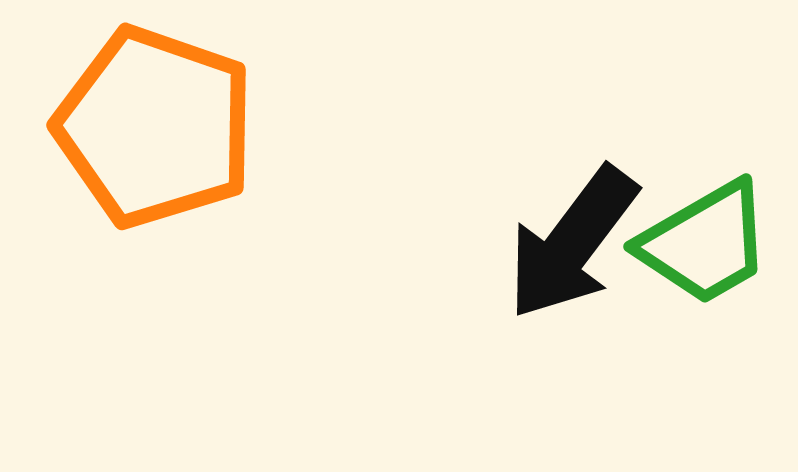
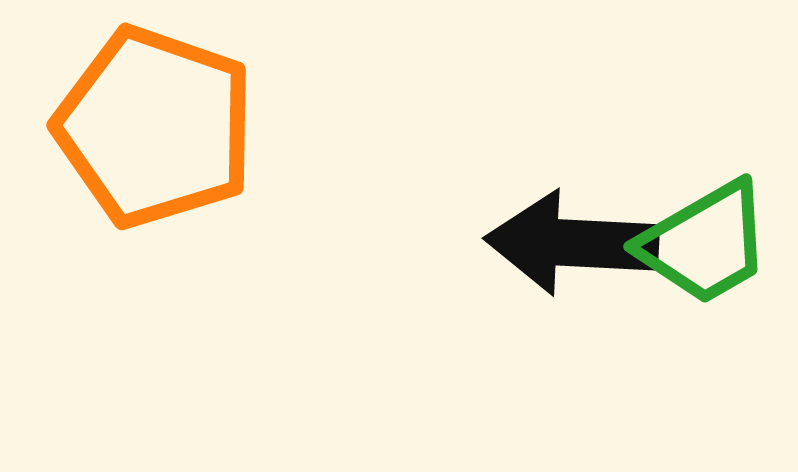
black arrow: rotated 56 degrees clockwise
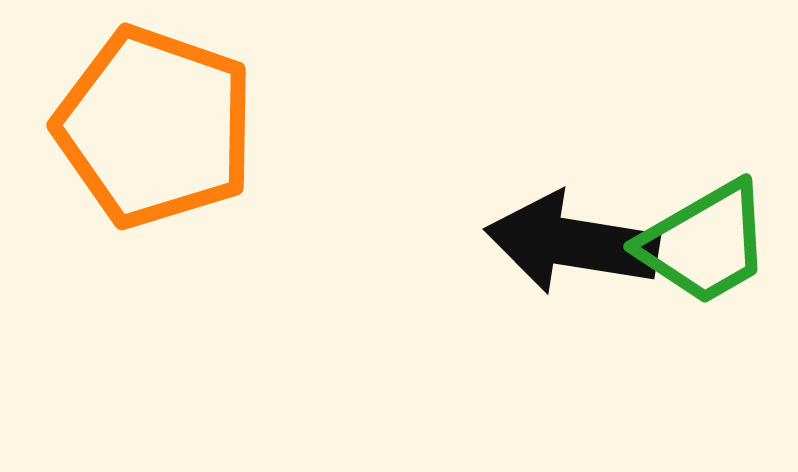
black arrow: rotated 6 degrees clockwise
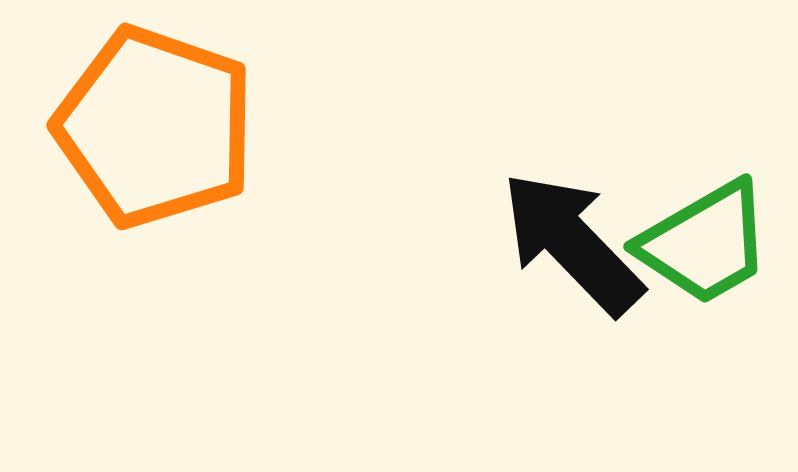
black arrow: rotated 37 degrees clockwise
